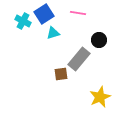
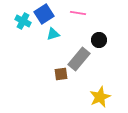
cyan triangle: moved 1 px down
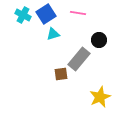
blue square: moved 2 px right
cyan cross: moved 6 px up
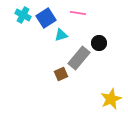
blue square: moved 4 px down
cyan triangle: moved 8 px right, 1 px down
black circle: moved 3 px down
gray rectangle: moved 1 px up
brown square: rotated 16 degrees counterclockwise
yellow star: moved 11 px right, 2 px down
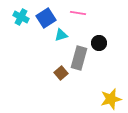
cyan cross: moved 2 px left, 2 px down
gray rectangle: rotated 25 degrees counterclockwise
brown square: moved 1 px up; rotated 16 degrees counterclockwise
yellow star: rotated 10 degrees clockwise
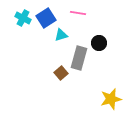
cyan cross: moved 2 px right, 1 px down
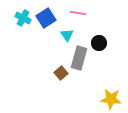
cyan triangle: moved 6 px right; rotated 48 degrees counterclockwise
yellow star: rotated 20 degrees clockwise
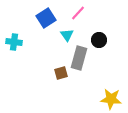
pink line: rotated 56 degrees counterclockwise
cyan cross: moved 9 px left, 24 px down; rotated 21 degrees counterclockwise
black circle: moved 3 px up
brown square: rotated 24 degrees clockwise
